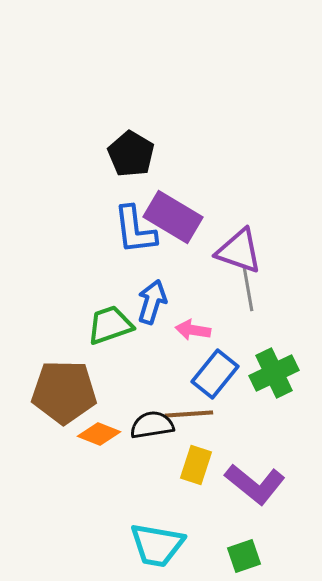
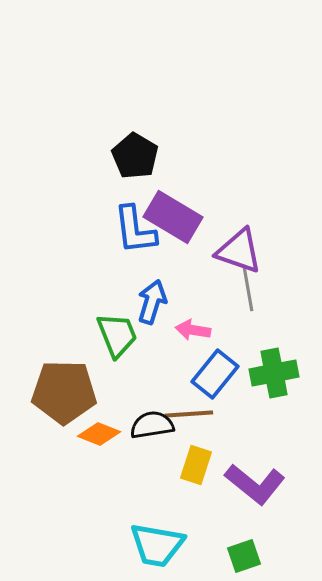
black pentagon: moved 4 px right, 2 px down
green trapezoid: moved 7 px right, 10 px down; rotated 87 degrees clockwise
green cross: rotated 15 degrees clockwise
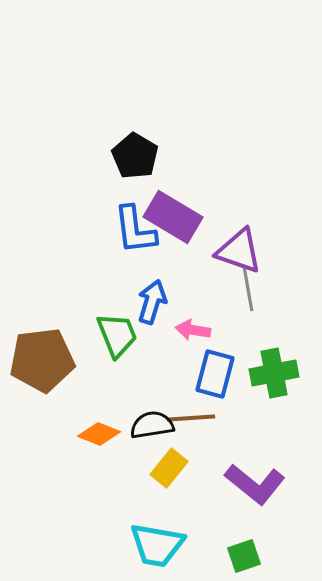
blue rectangle: rotated 24 degrees counterclockwise
brown pentagon: moved 22 px left, 32 px up; rotated 8 degrees counterclockwise
brown line: moved 2 px right, 4 px down
yellow rectangle: moved 27 px left, 3 px down; rotated 21 degrees clockwise
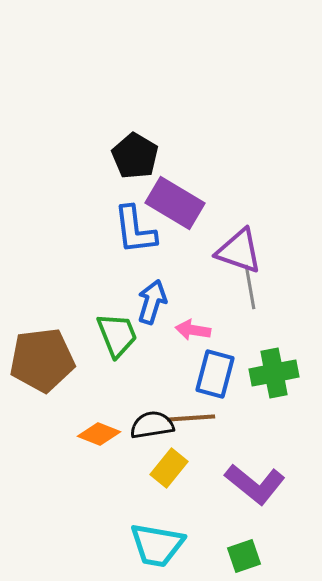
purple rectangle: moved 2 px right, 14 px up
gray line: moved 2 px right, 2 px up
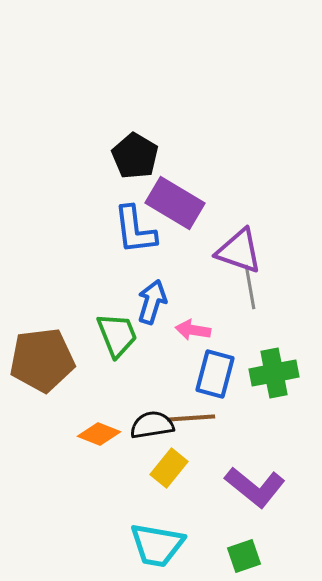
purple L-shape: moved 3 px down
